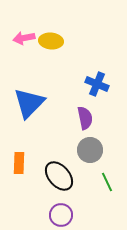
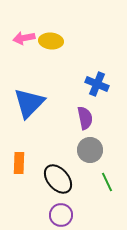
black ellipse: moved 1 px left, 3 px down
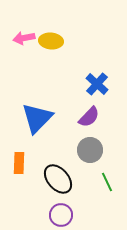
blue cross: rotated 20 degrees clockwise
blue triangle: moved 8 px right, 15 px down
purple semicircle: moved 4 px right, 1 px up; rotated 55 degrees clockwise
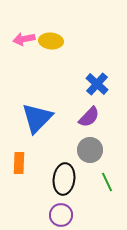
pink arrow: moved 1 px down
black ellipse: moved 6 px right; rotated 48 degrees clockwise
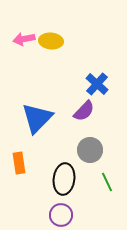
purple semicircle: moved 5 px left, 6 px up
orange rectangle: rotated 10 degrees counterclockwise
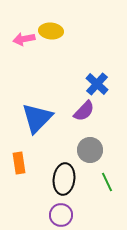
yellow ellipse: moved 10 px up
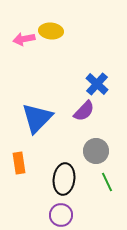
gray circle: moved 6 px right, 1 px down
